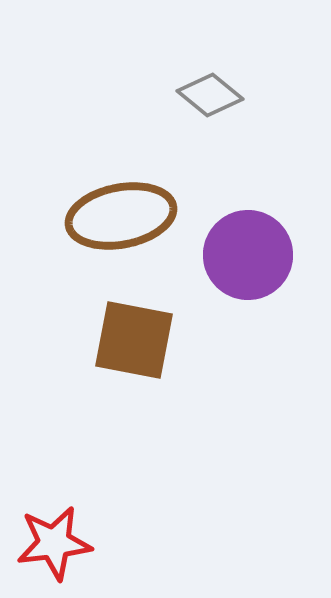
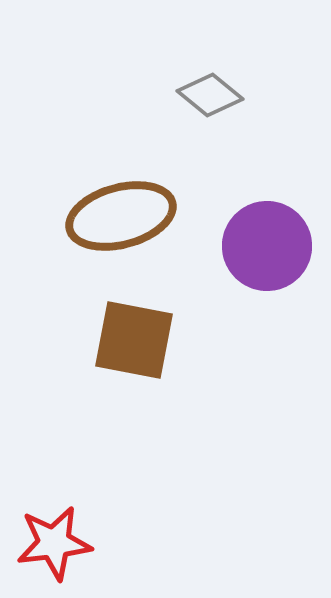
brown ellipse: rotated 4 degrees counterclockwise
purple circle: moved 19 px right, 9 px up
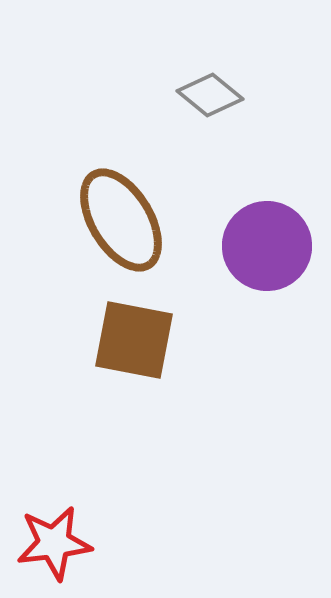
brown ellipse: moved 4 px down; rotated 74 degrees clockwise
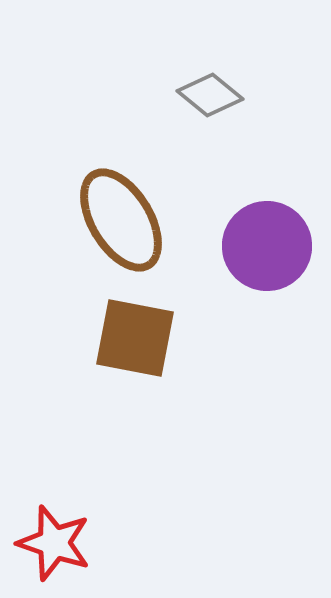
brown square: moved 1 px right, 2 px up
red star: rotated 26 degrees clockwise
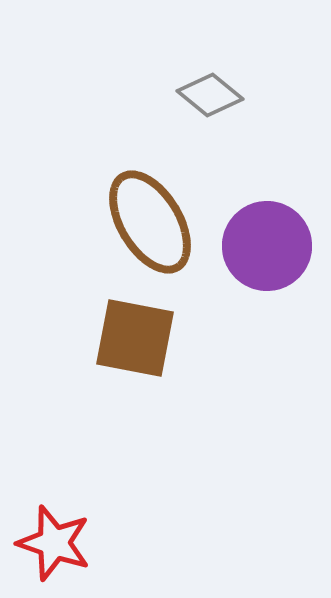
brown ellipse: moved 29 px right, 2 px down
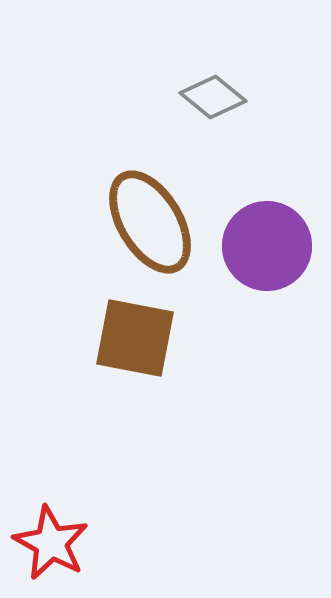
gray diamond: moved 3 px right, 2 px down
red star: moved 3 px left; rotated 10 degrees clockwise
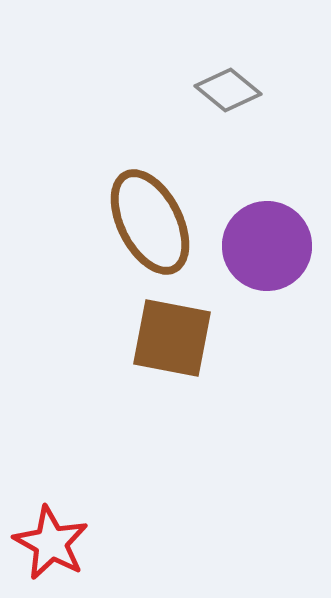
gray diamond: moved 15 px right, 7 px up
brown ellipse: rotated 4 degrees clockwise
brown square: moved 37 px right
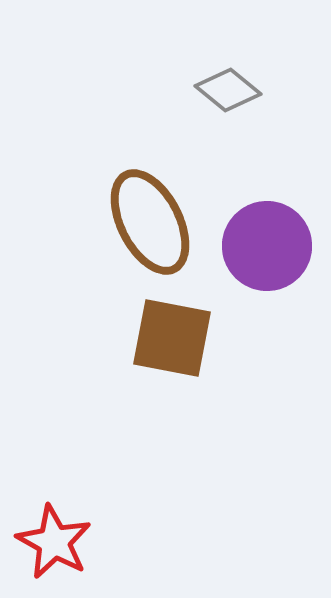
red star: moved 3 px right, 1 px up
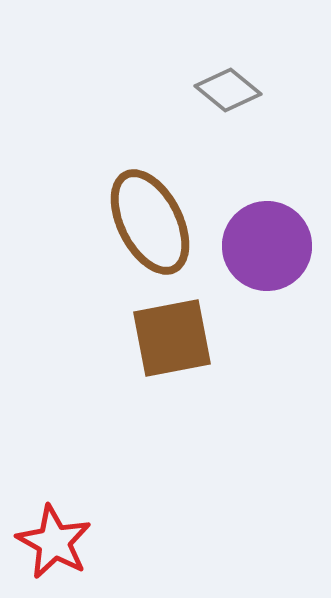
brown square: rotated 22 degrees counterclockwise
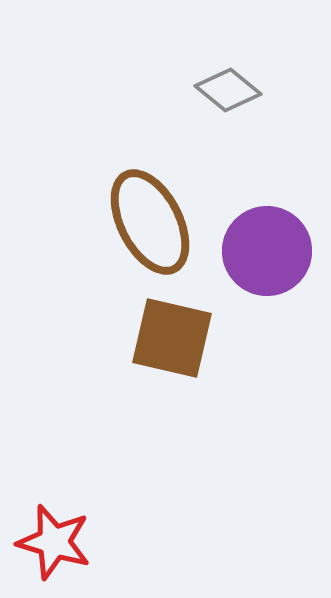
purple circle: moved 5 px down
brown square: rotated 24 degrees clockwise
red star: rotated 12 degrees counterclockwise
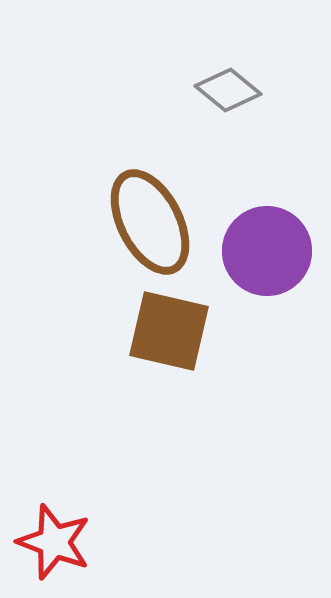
brown square: moved 3 px left, 7 px up
red star: rotated 4 degrees clockwise
